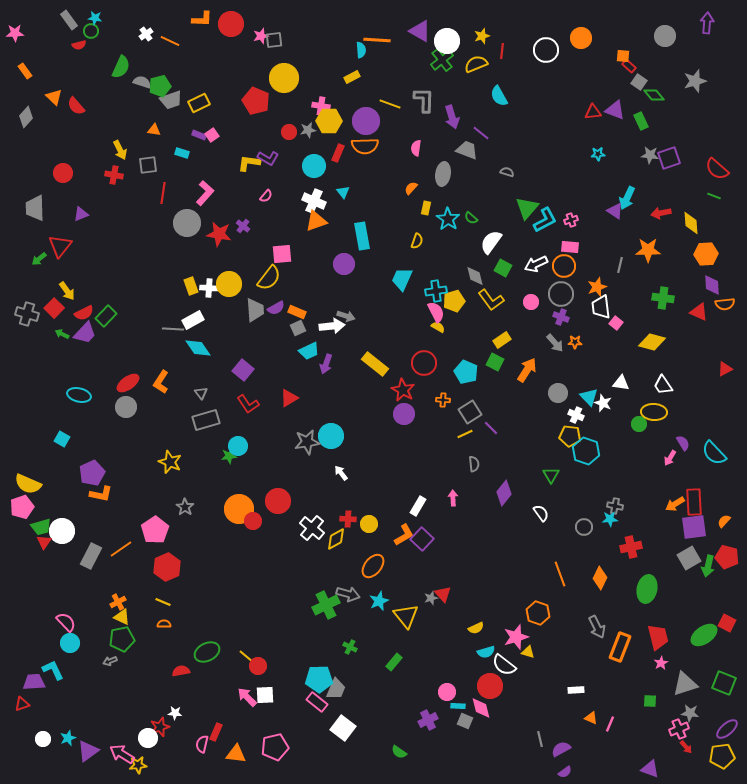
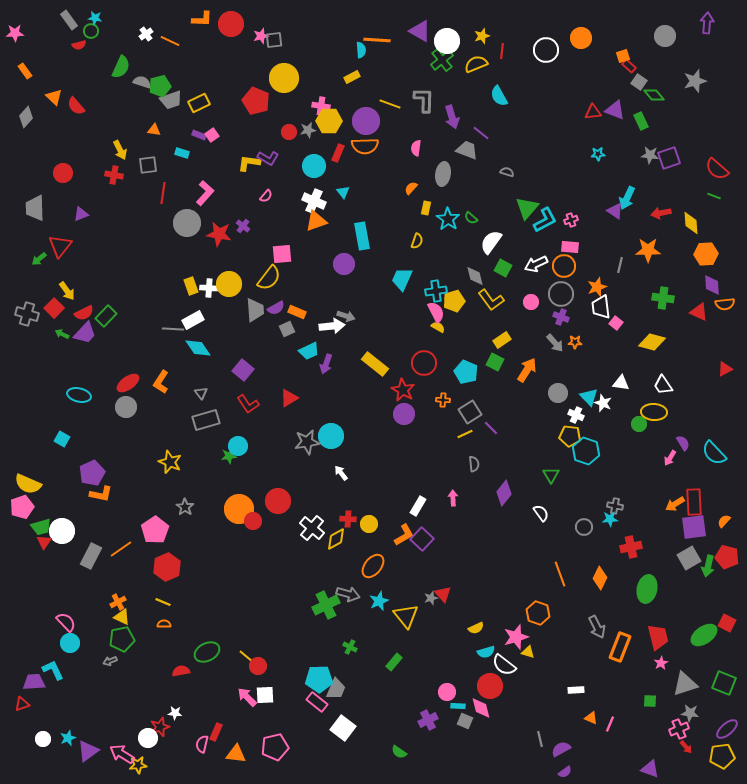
orange square at (623, 56): rotated 24 degrees counterclockwise
gray square at (298, 328): moved 11 px left, 1 px down
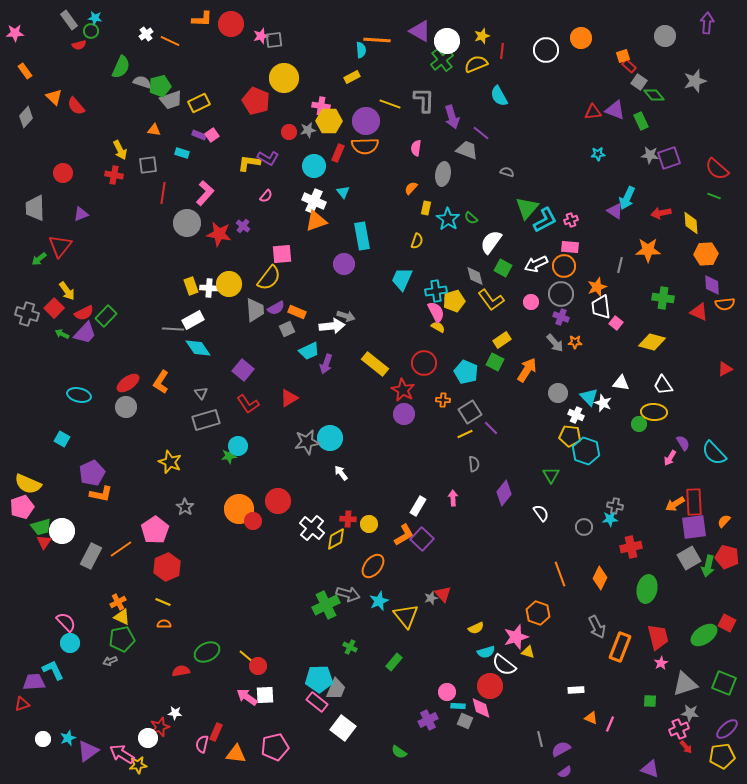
cyan circle at (331, 436): moved 1 px left, 2 px down
pink arrow at (247, 697): rotated 10 degrees counterclockwise
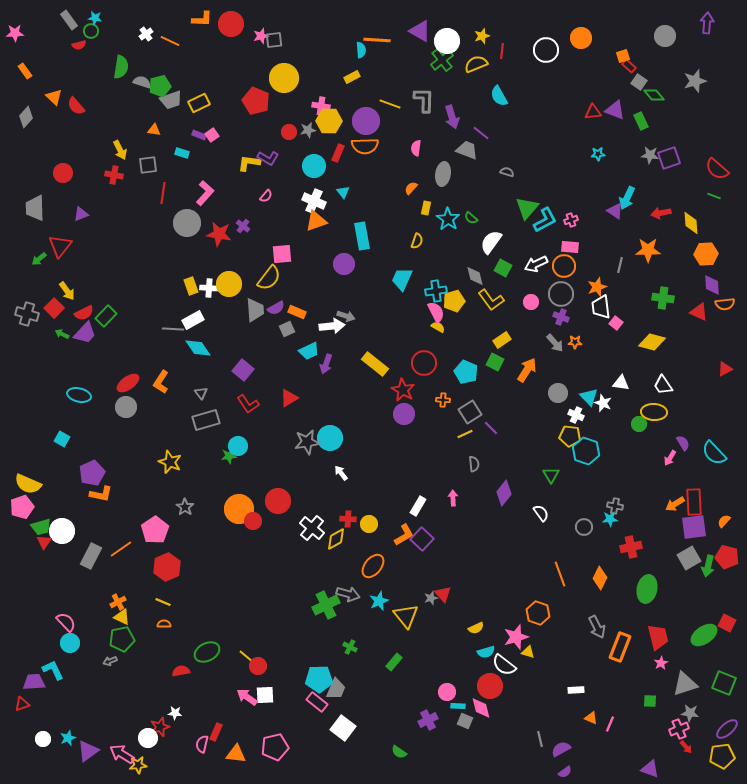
green semicircle at (121, 67): rotated 15 degrees counterclockwise
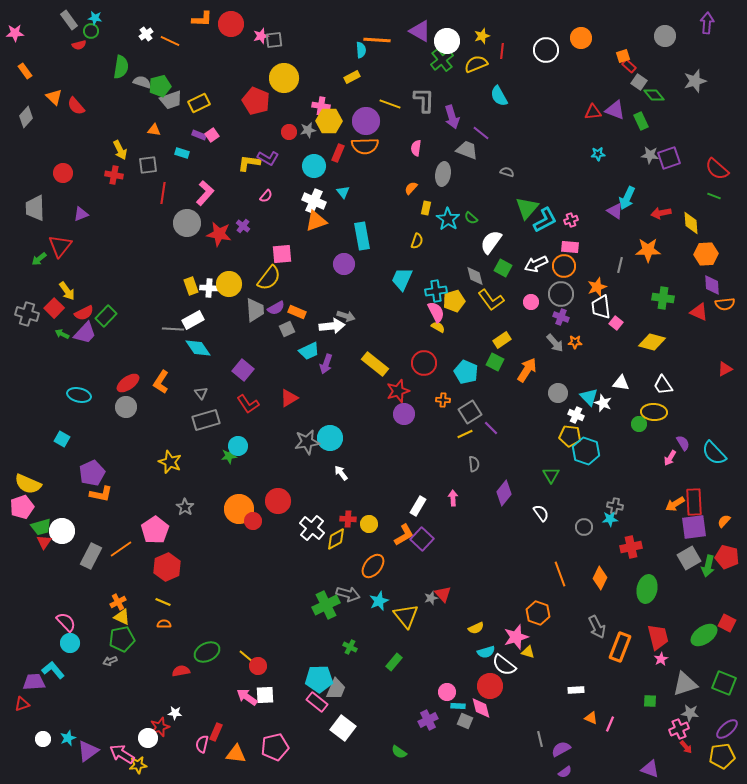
red star at (403, 390): moved 5 px left, 1 px down; rotated 25 degrees clockwise
pink star at (661, 663): moved 4 px up
cyan L-shape at (53, 670): rotated 15 degrees counterclockwise
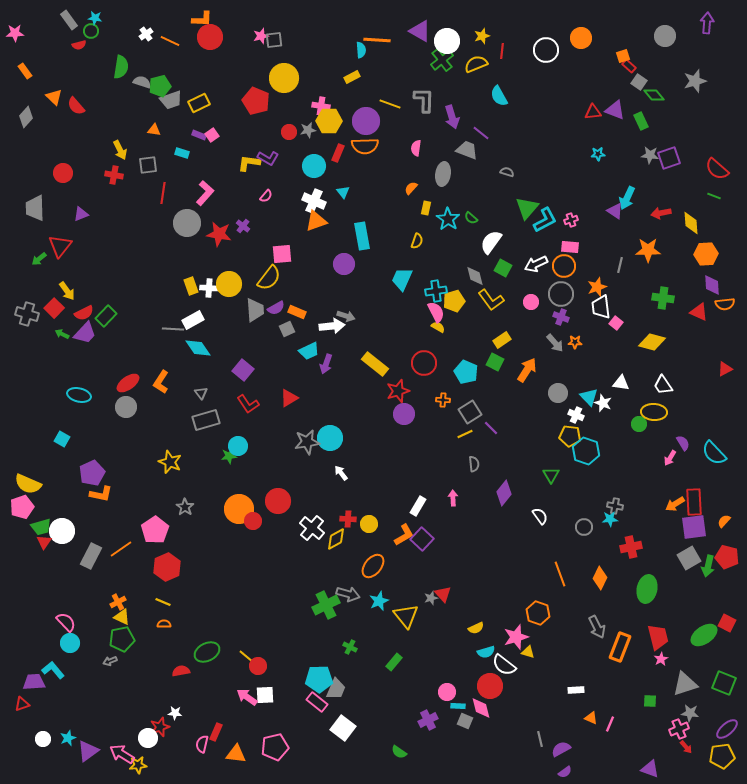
red circle at (231, 24): moved 21 px left, 13 px down
white semicircle at (541, 513): moved 1 px left, 3 px down
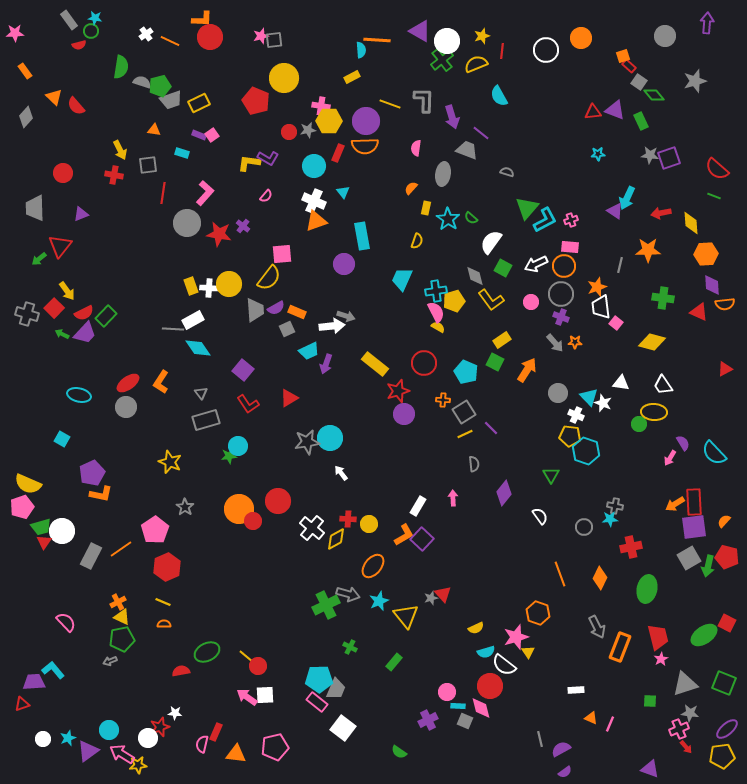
gray square at (470, 412): moved 6 px left
cyan circle at (70, 643): moved 39 px right, 87 px down
yellow triangle at (528, 652): rotated 40 degrees clockwise
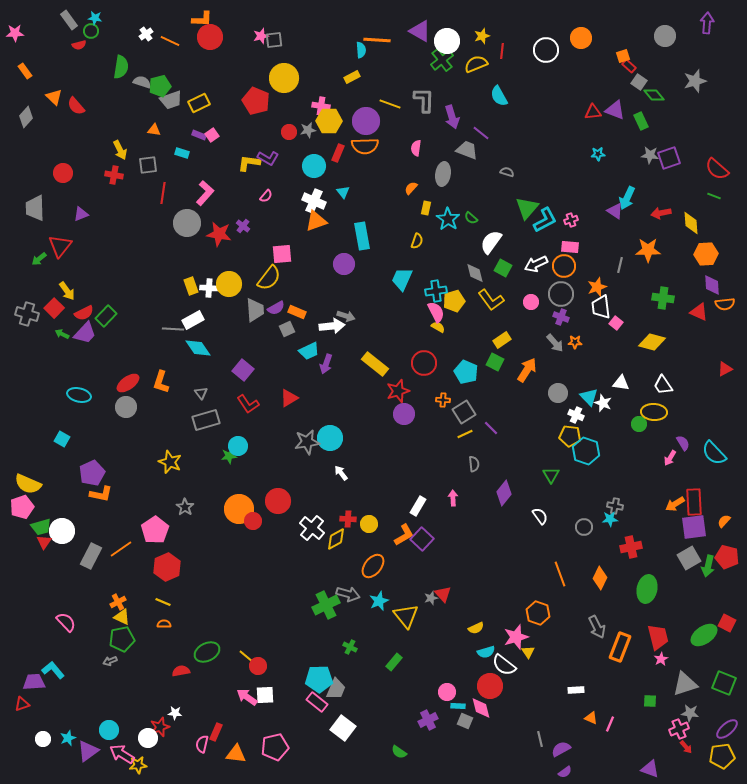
gray diamond at (475, 276): moved 3 px up
orange L-shape at (161, 382): rotated 15 degrees counterclockwise
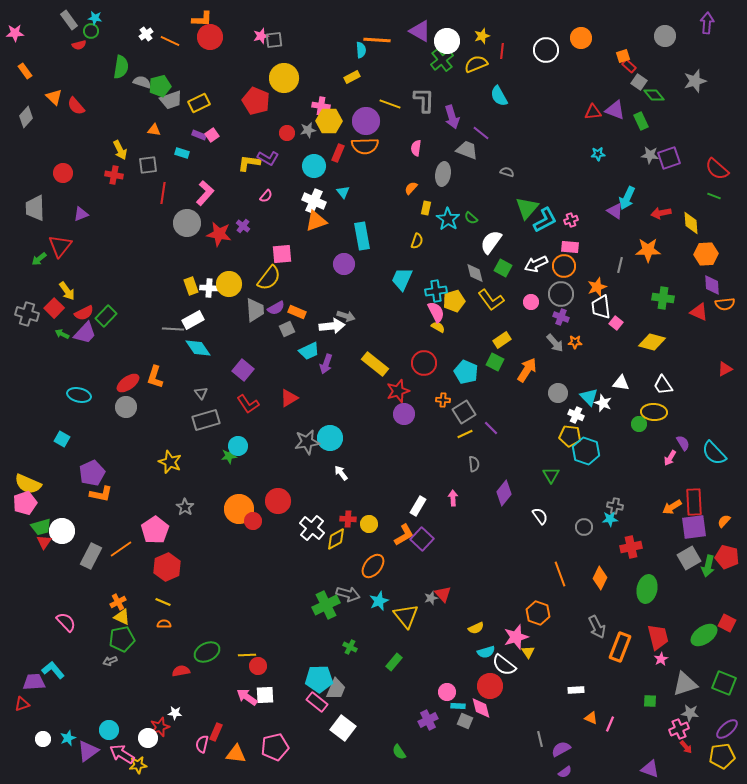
red circle at (289, 132): moved 2 px left, 1 px down
orange L-shape at (161, 382): moved 6 px left, 5 px up
orange arrow at (675, 504): moved 3 px left, 3 px down
pink pentagon at (22, 507): moved 3 px right, 4 px up
yellow line at (247, 657): moved 2 px up; rotated 42 degrees counterclockwise
green semicircle at (399, 752): rotated 21 degrees clockwise
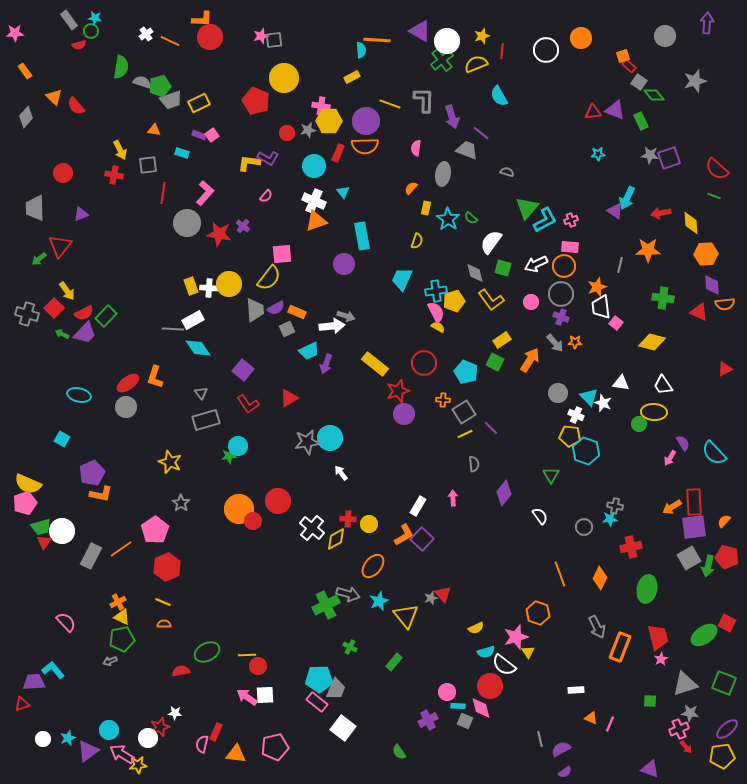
green square at (503, 268): rotated 12 degrees counterclockwise
orange arrow at (527, 370): moved 3 px right, 10 px up
gray star at (185, 507): moved 4 px left, 4 px up
